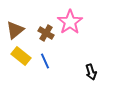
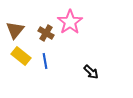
brown triangle: rotated 12 degrees counterclockwise
blue line: rotated 14 degrees clockwise
black arrow: rotated 28 degrees counterclockwise
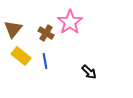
brown triangle: moved 2 px left, 1 px up
black arrow: moved 2 px left
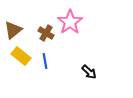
brown triangle: moved 1 px down; rotated 12 degrees clockwise
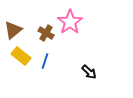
blue line: rotated 28 degrees clockwise
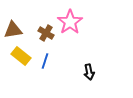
brown triangle: rotated 30 degrees clockwise
black arrow: rotated 35 degrees clockwise
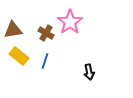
yellow rectangle: moved 2 px left
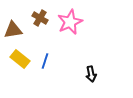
pink star: rotated 10 degrees clockwise
brown cross: moved 6 px left, 15 px up
yellow rectangle: moved 1 px right, 3 px down
black arrow: moved 2 px right, 2 px down
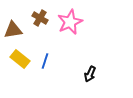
black arrow: moved 1 px left; rotated 35 degrees clockwise
